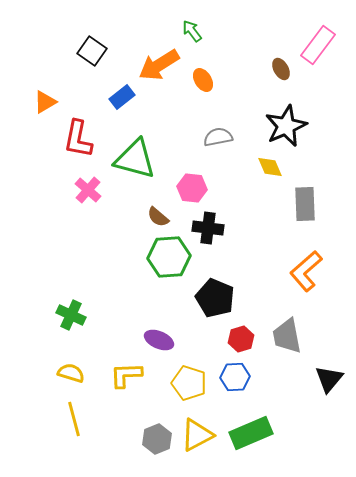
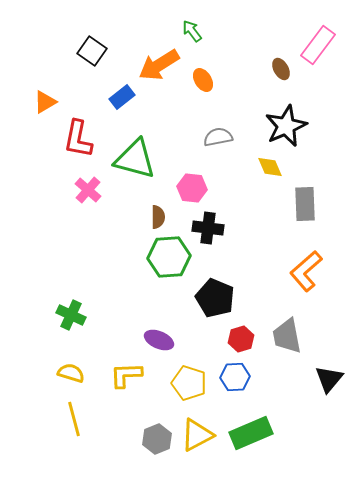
brown semicircle: rotated 130 degrees counterclockwise
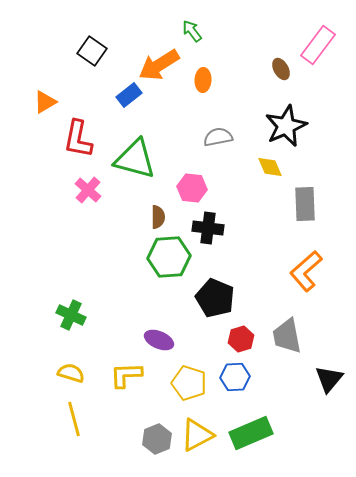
orange ellipse: rotated 35 degrees clockwise
blue rectangle: moved 7 px right, 2 px up
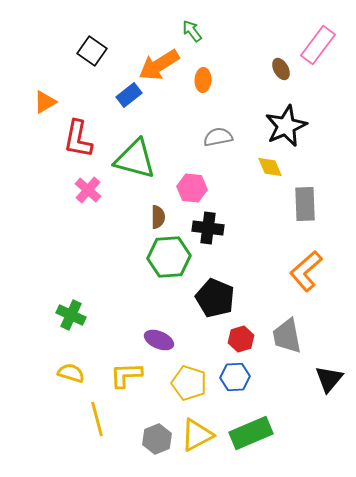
yellow line: moved 23 px right
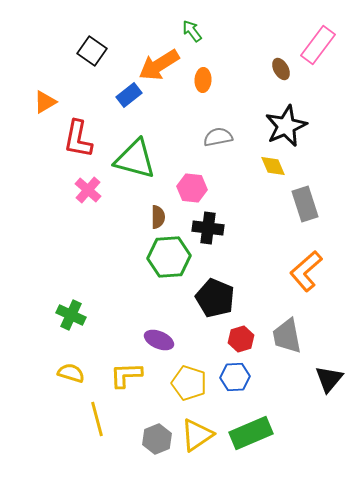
yellow diamond: moved 3 px right, 1 px up
gray rectangle: rotated 16 degrees counterclockwise
yellow triangle: rotated 6 degrees counterclockwise
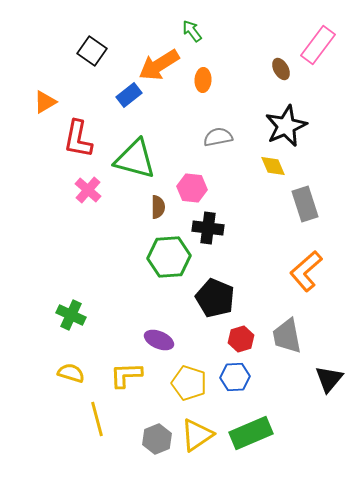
brown semicircle: moved 10 px up
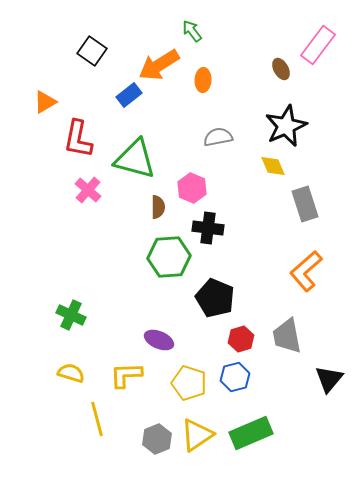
pink hexagon: rotated 16 degrees clockwise
blue hexagon: rotated 12 degrees counterclockwise
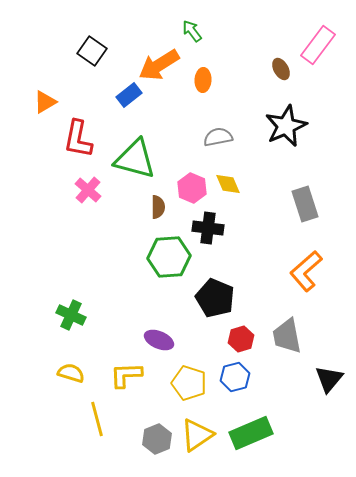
yellow diamond: moved 45 px left, 18 px down
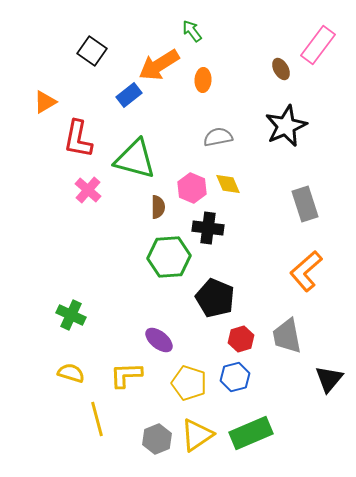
purple ellipse: rotated 16 degrees clockwise
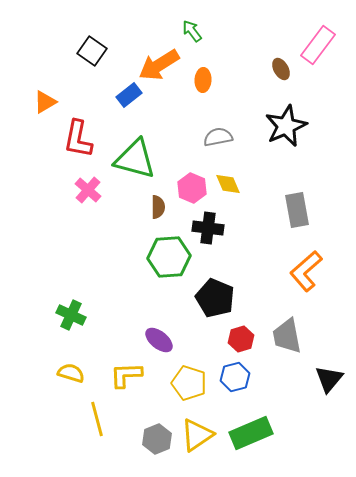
gray rectangle: moved 8 px left, 6 px down; rotated 8 degrees clockwise
